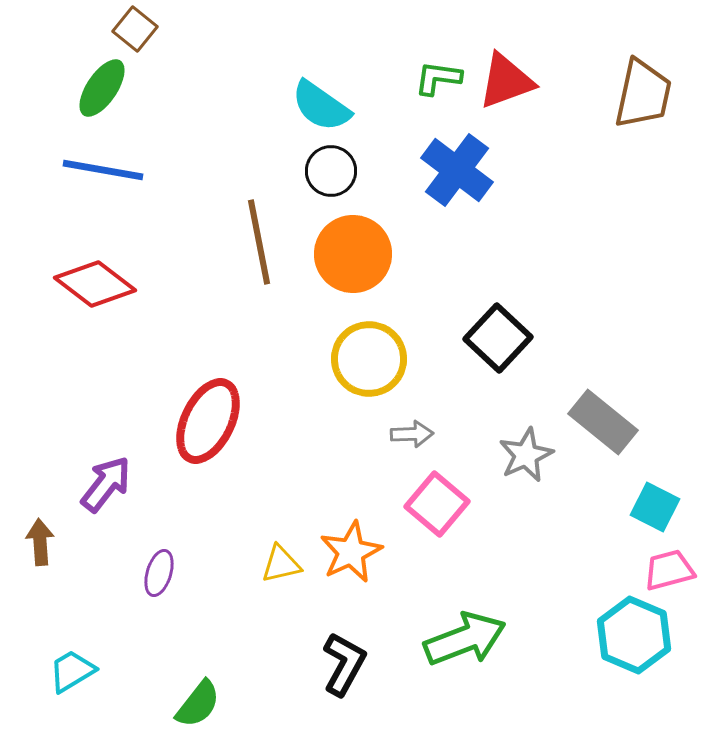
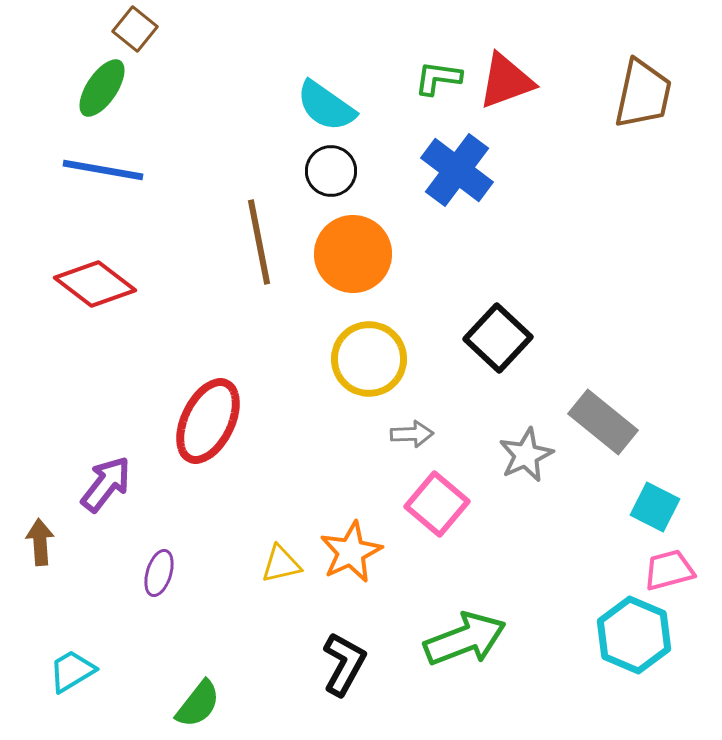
cyan semicircle: moved 5 px right
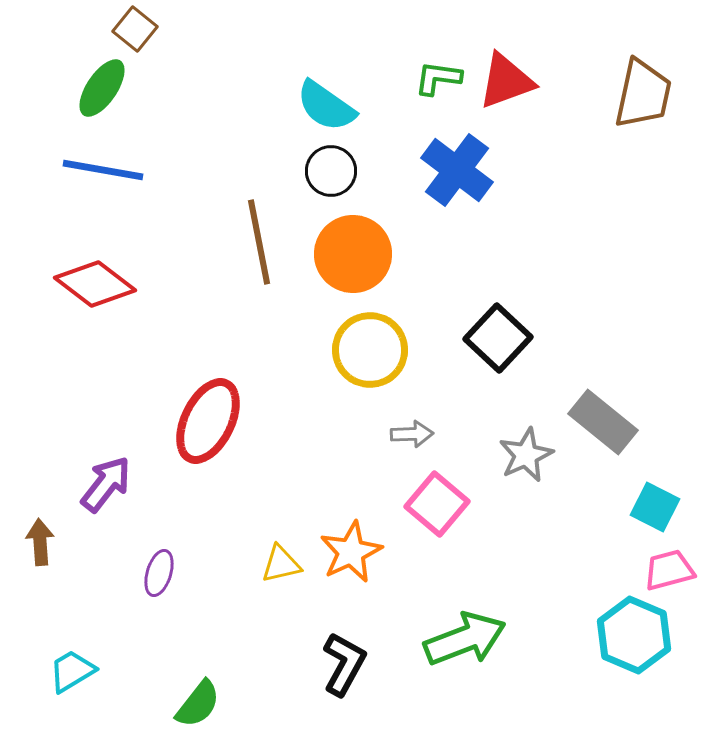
yellow circle: moved 1 px right, 9 px up
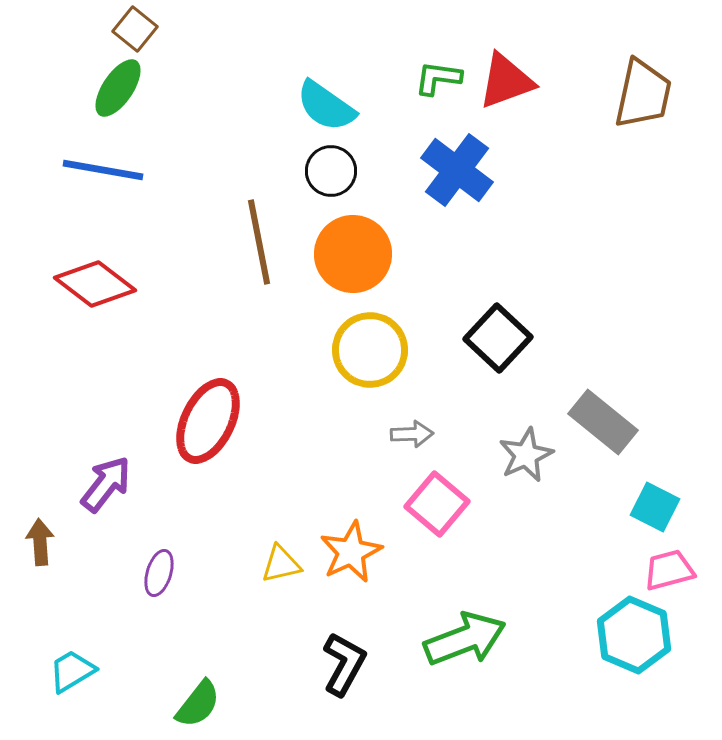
green ellipse: moved 16 px right
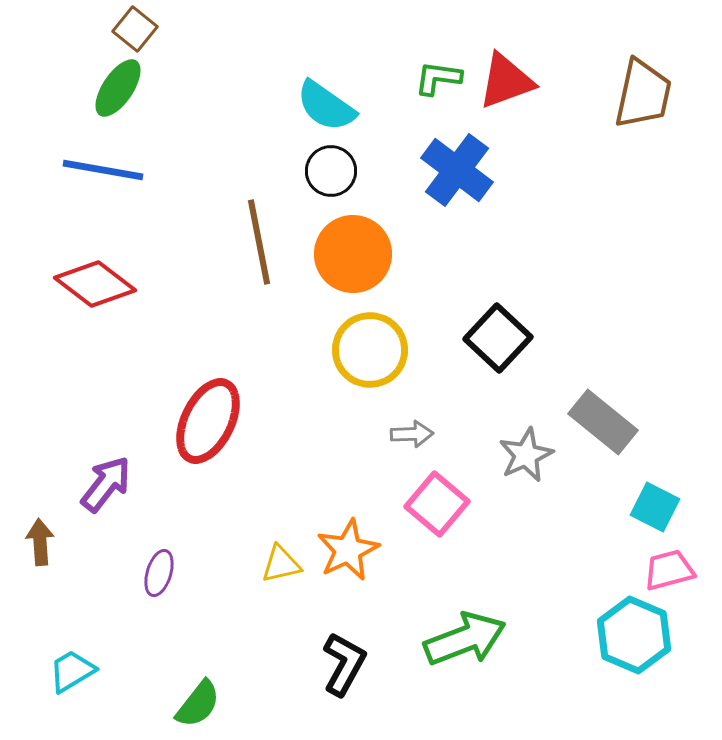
orange star: moved 3 px left, 2 px up
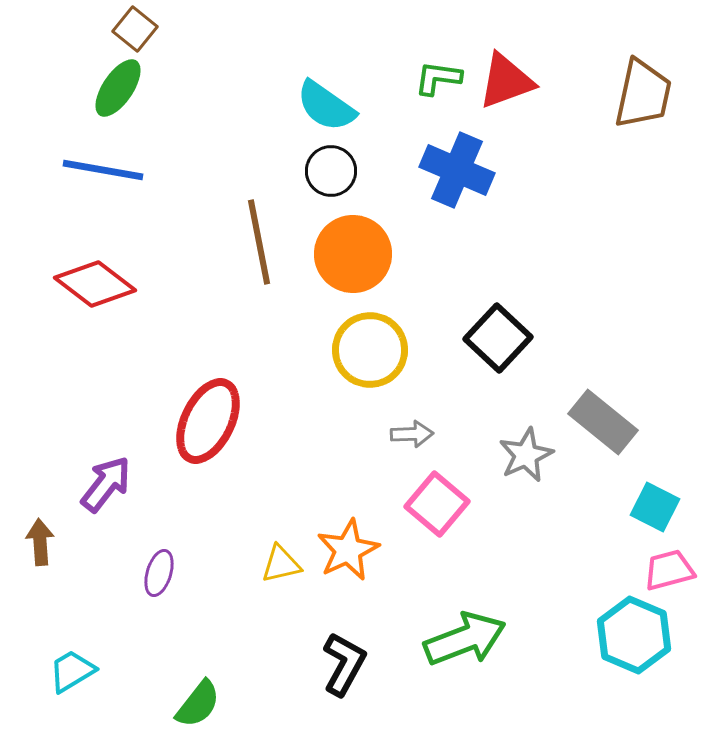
blue cross: rotated 14 degrees counterclockwise
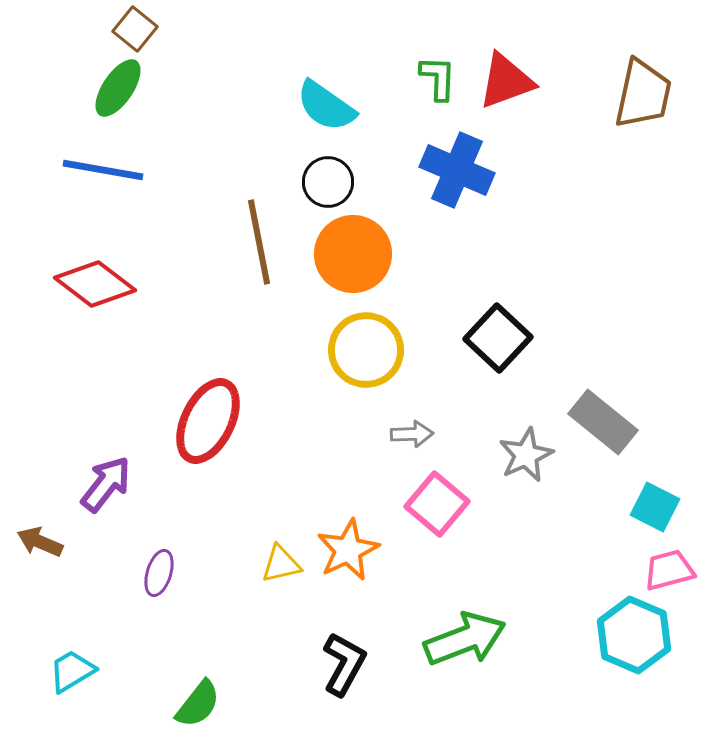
green L-shape: rotated 84 degrees clockwise
black circle: moved 3 px left, 11 px down
yellow circle: moved 4 px left
brown arrow: rotated 63 degrees counterclockwise
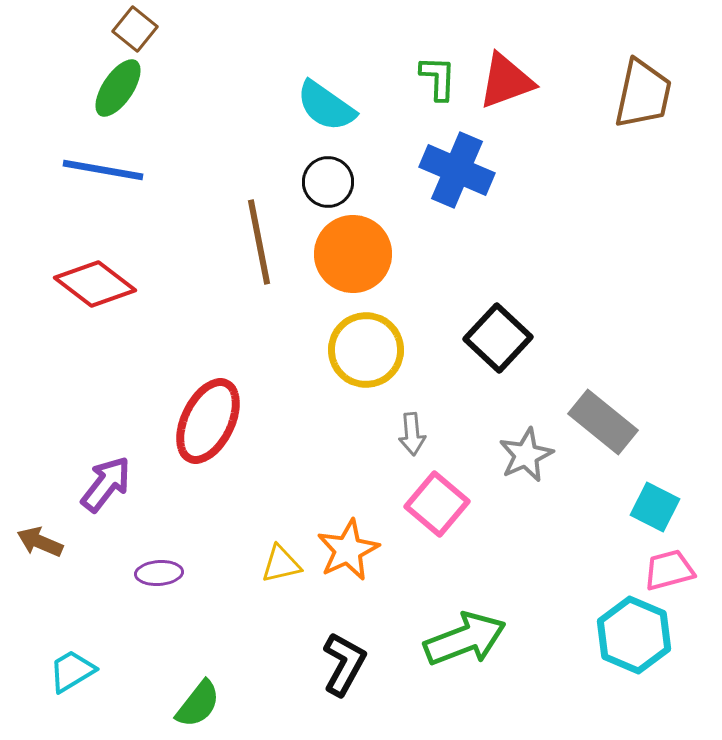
gray arrow: rotated 87 degrees clockwise
purple ellipse: rotated 69 degrees clockwise
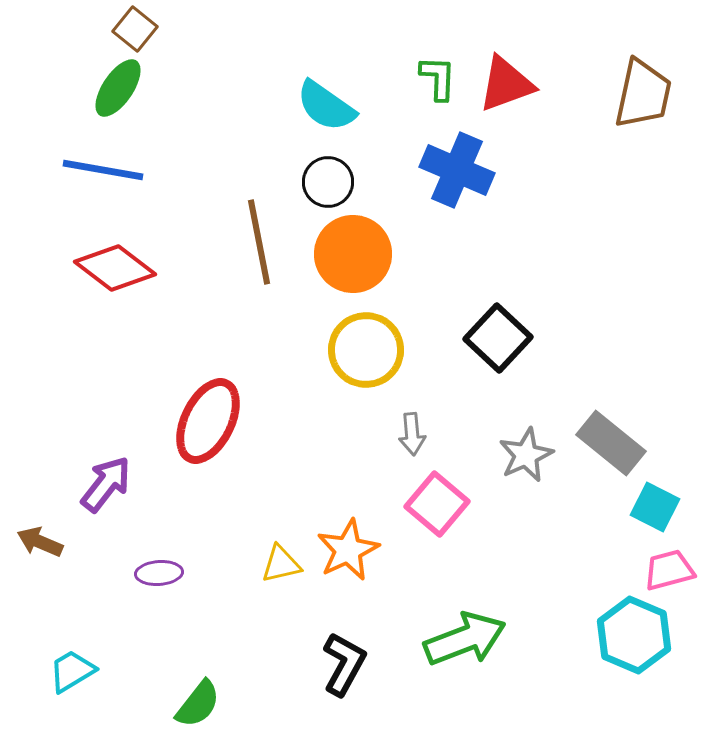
red triangle: moved 3 px down
red diamond: moved 20 px right, 16 px up
gray rectangle: moved 8 px right, 21 px down
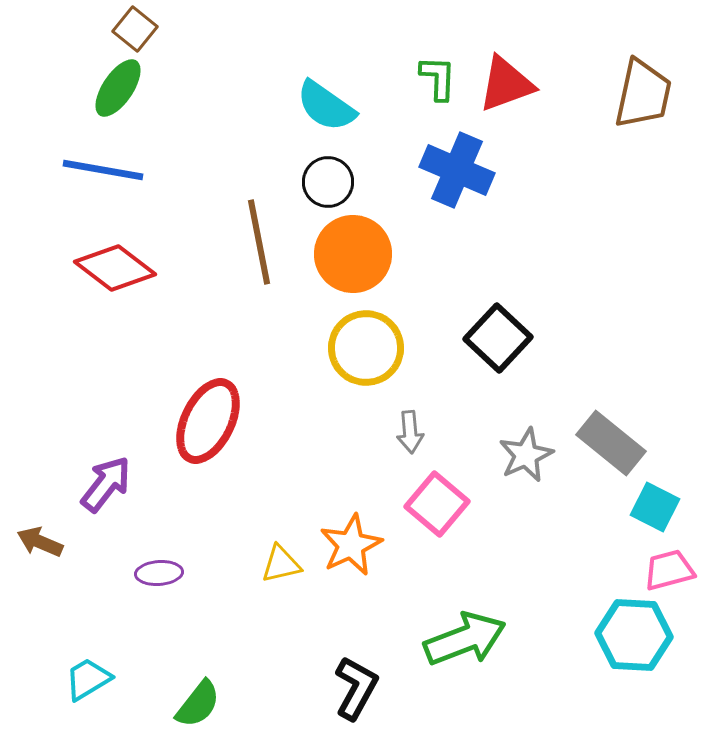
yellow circle: moved 2 px up
gray arrow: moved 2 px left, 2 px up
orange star: moved 3 px right, 5 px up
cyan hexagon: rotated 20 degrees counterclockwise
black L-shape: moved 12 px right, 24 px down
cyan trapezoid: moved 16 px right, 8 px down
